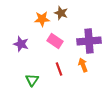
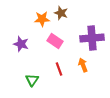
purple cross: moved 3 px right, 3 px up
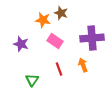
orange star: moved 1 px right, 1 px down; rotated 14 degrees clockwise
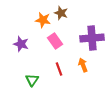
pink rectangle: rotated 21 degrees clockwise
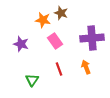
orange arrow: moved 3 px right, 2 px down
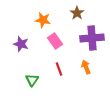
brown star: moved 16 px right; rotated 16 degrees clockwise
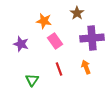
orange star: moved 1 px right, 1 px down
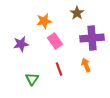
orange star: rotated 21 degrees counterclockwise
purple star: rotated 28 degrees counterclockwise
orange arrow: moved 2 px up
green triangle: moved 1 px up
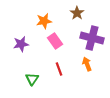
purple cross: rotated 20 degrees clockwise
orange arrow: moved 1 px right, 1 px up
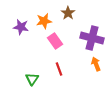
brown star: moved 9 px left
purple star: moved 17 px up; rotated 21 degrees clockwise
orange arrow: moved 9 px right
